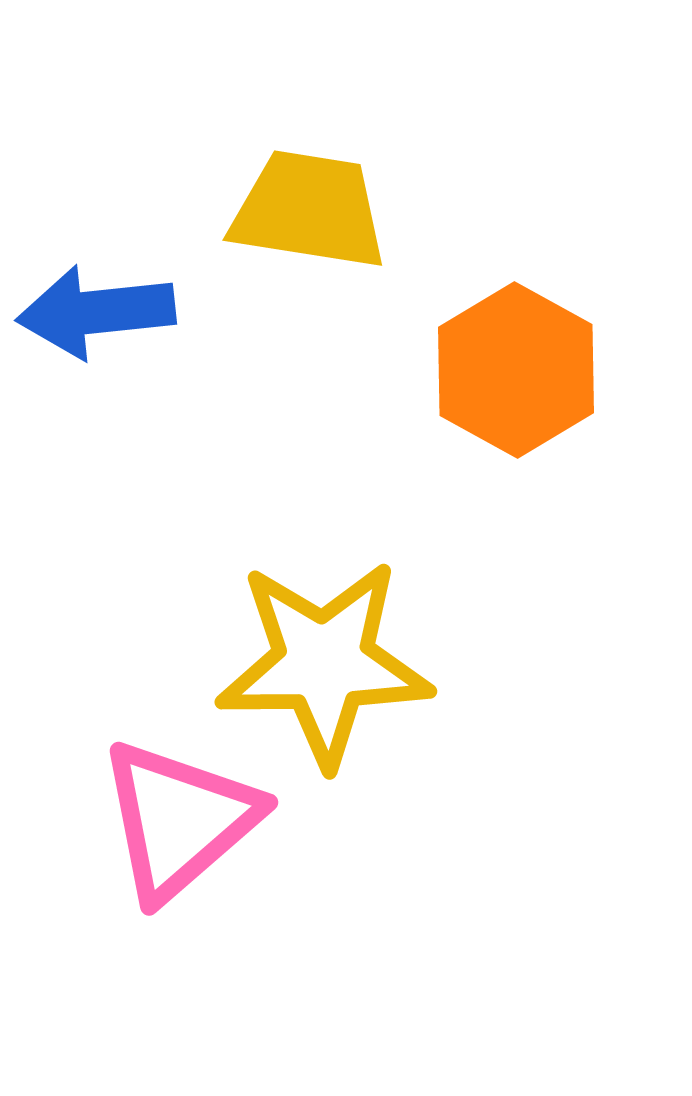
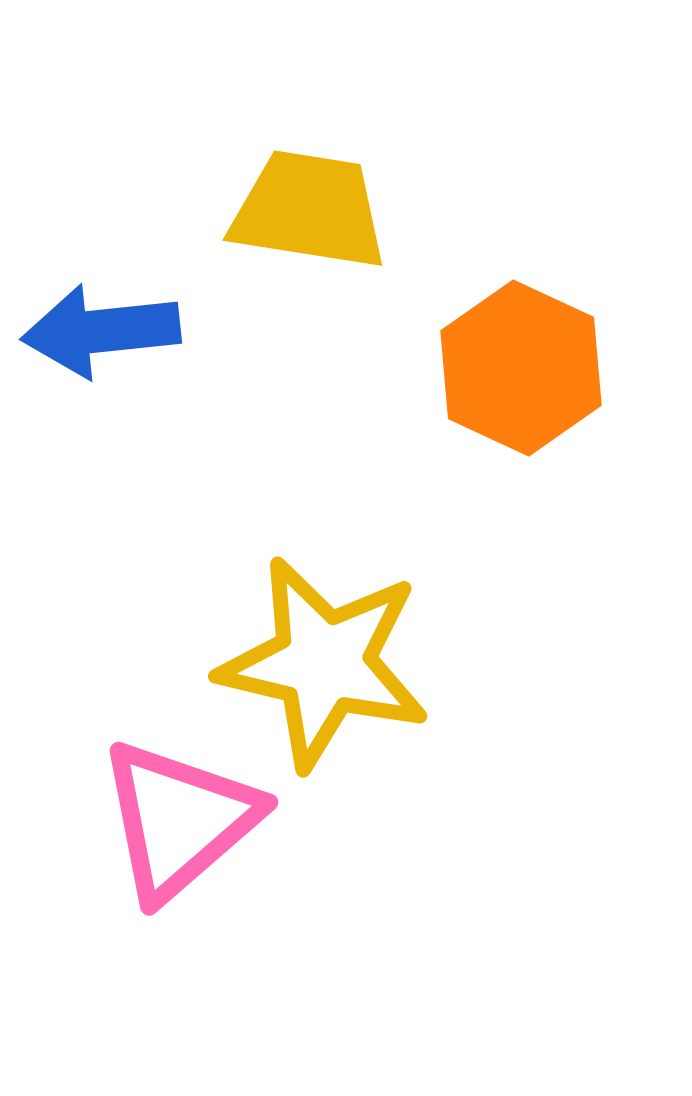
blue arrow: moved 5 px right, 19 px down
orange hexagon: moved 5 px right, 2 px up; rotated 4 degrees counterclockwise
yellow star: rotated 14 degrees clockwise
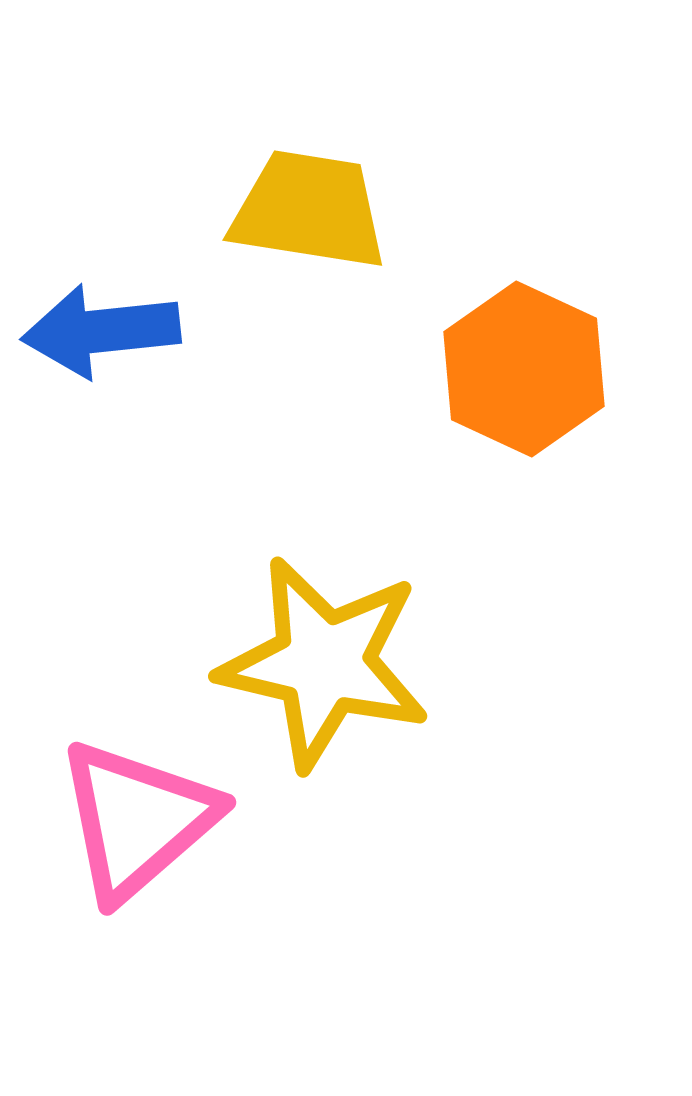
orange hexagon: moved 3 px right, 1 px down
pink triangle: moved 42 px left
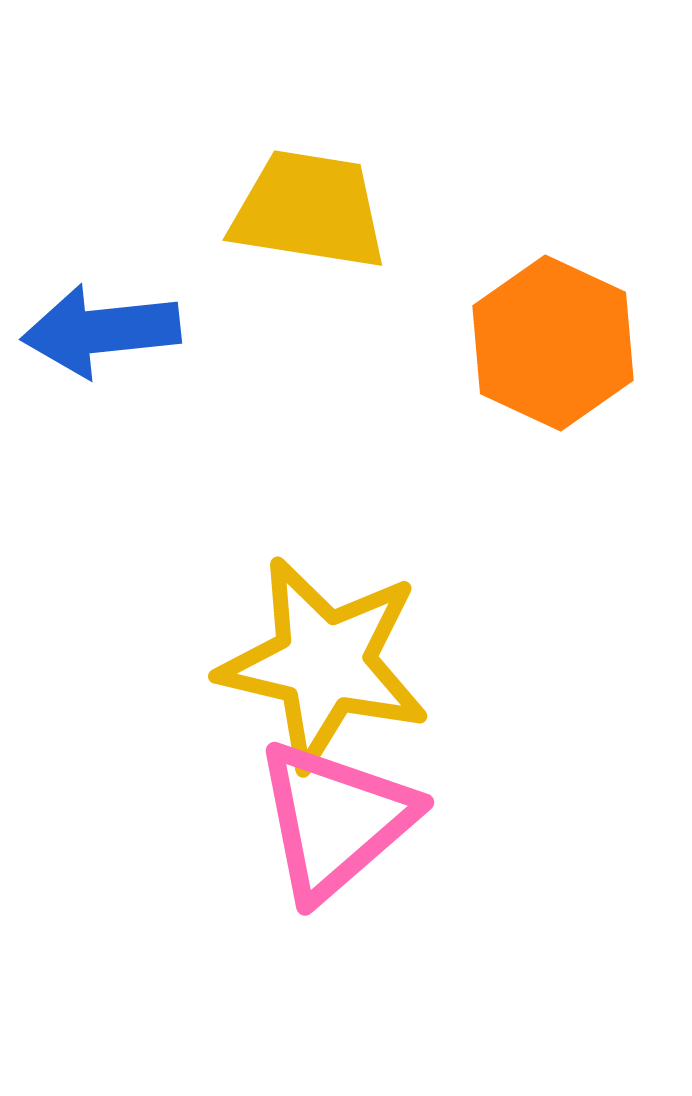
orange hexagon: moved 29 px right, 26 px up
pink triangle: moved 198 px right
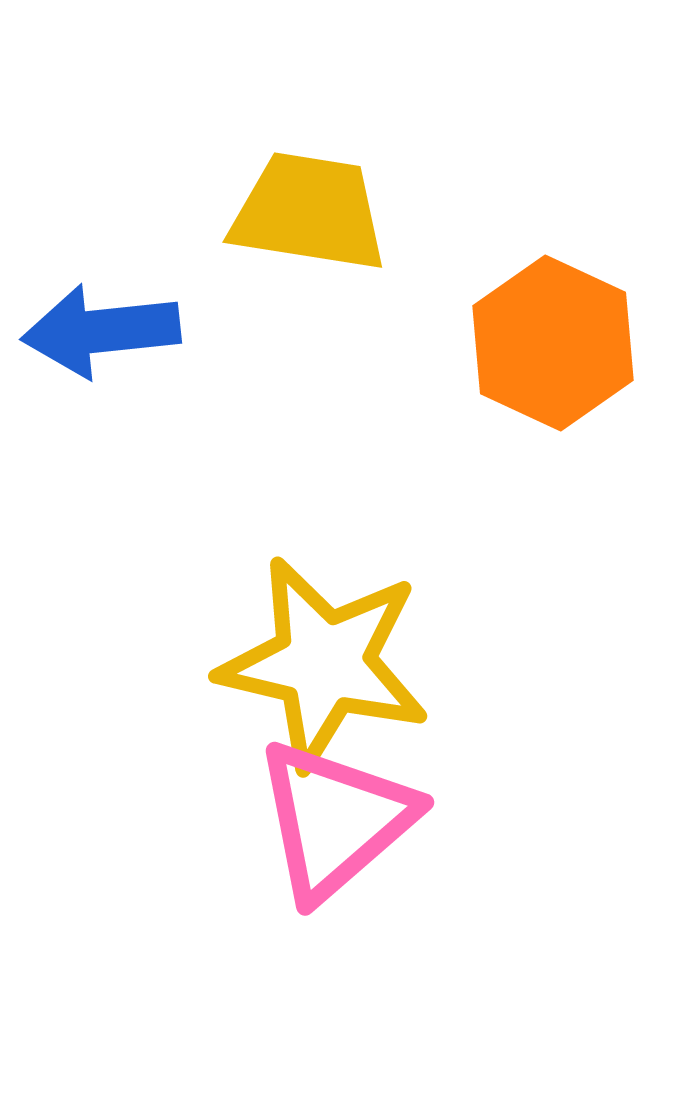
yellow trapezoid: moved 2 px down
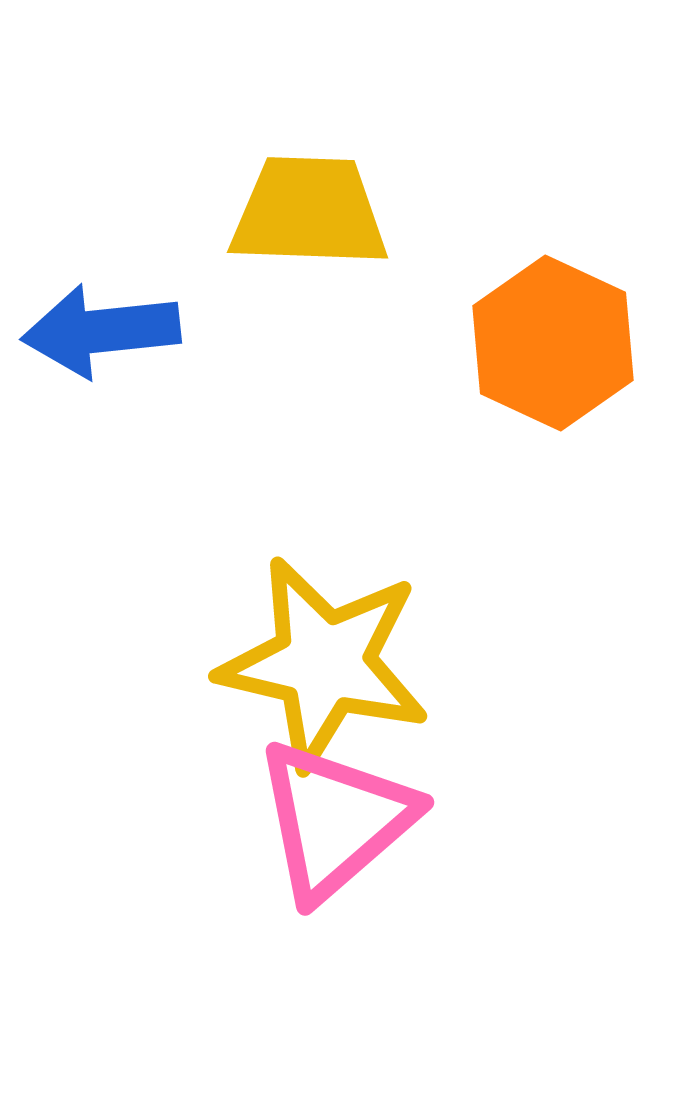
yellow trapezoid: rotated 7 degrees counterclockwise
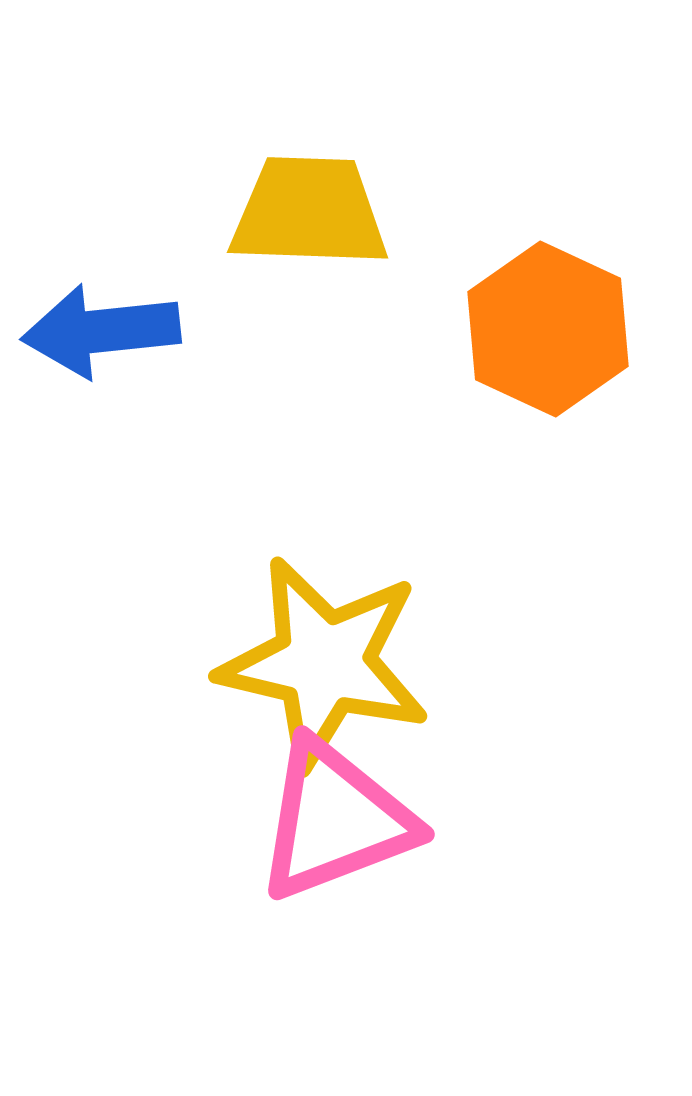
orange hexagon: moved 5 px left, 14 px up
pink triangle: rotated 20 degrees clockwise
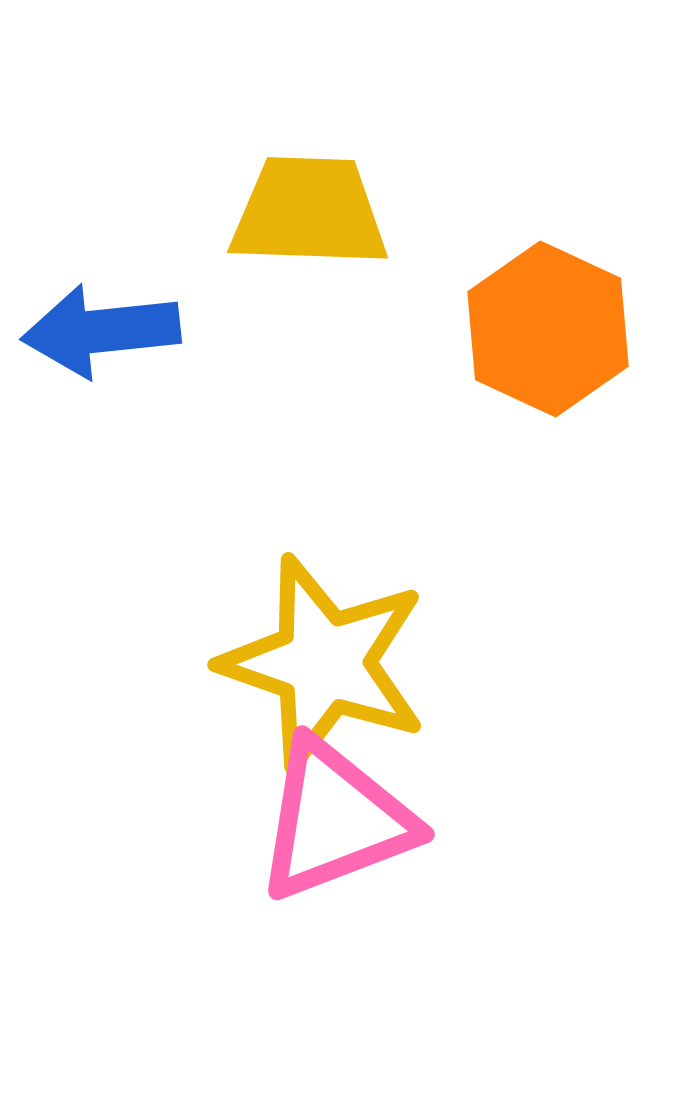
yellow star: rotated 6 degrees clockwise
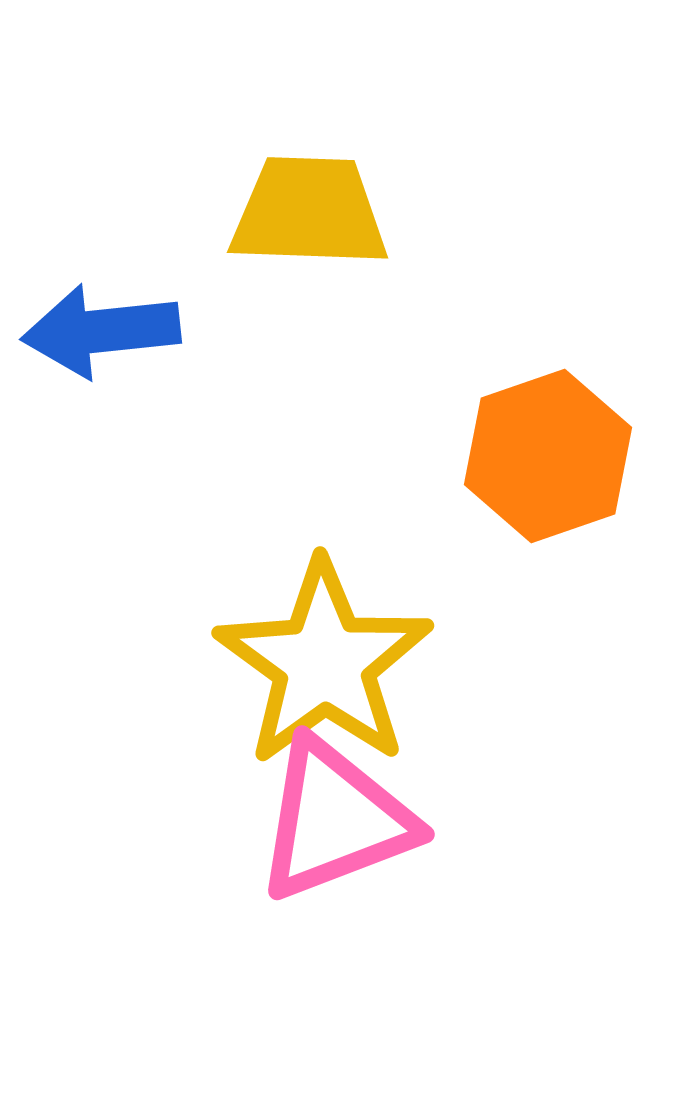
orange hexagon: moved 127 px down; rotated 16 degrees clockwise
yellow star: rotated 17 degrees clockwise
